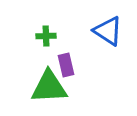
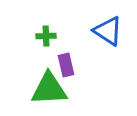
green triangle: moved 2 px down
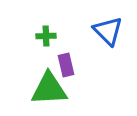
blue triangle: rotated 12 degrees clockwise
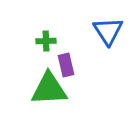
blue triangle: rotated 12 degrees clockwise
green cross: moved 5 px down
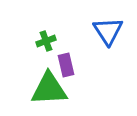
green cross: rotated 18 degrees counterclockwise
